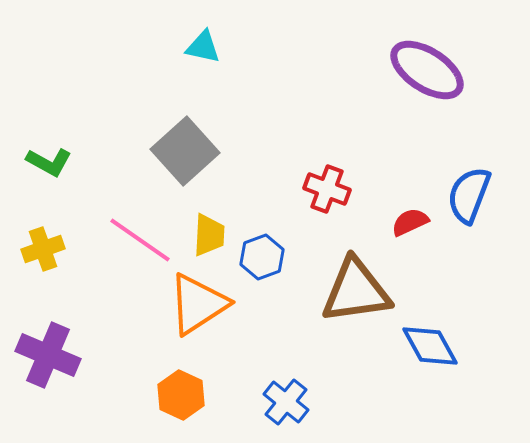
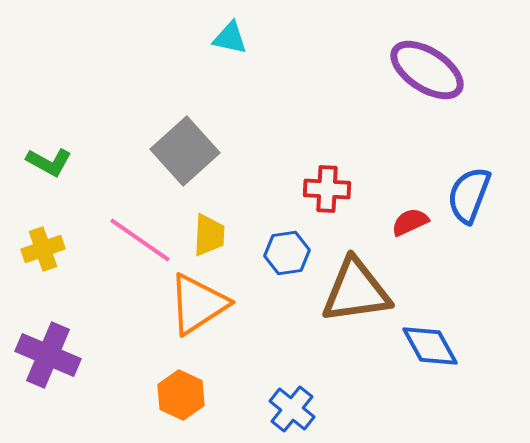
cyan triangle: moved 27 px right, 9 px up
red cross: rotated 18 degrees counterclockwise
blue hexagon: moved 25 px right, 4 px up; rotated 12 degrees clockwise
blue cross: moved 6 px right, 7 px down
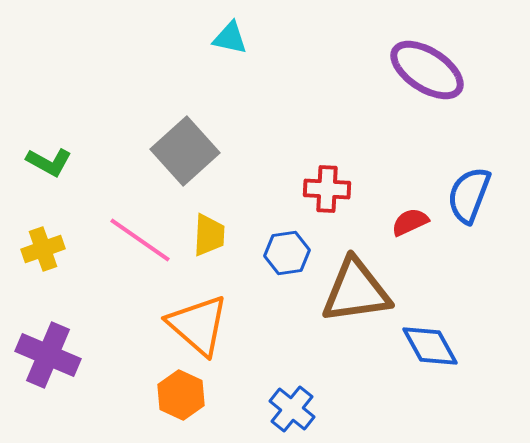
orange triangle: moved 21 px down; rotated 46 degrees counterclockwise
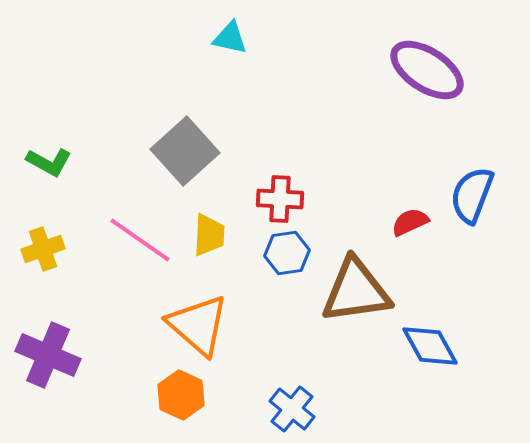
red cross: moved 47 px left, 10 px down
blue semicircle: moved 3 px right
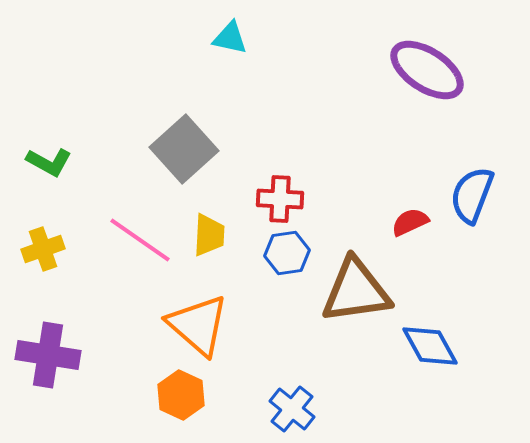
gray square: moved 1 px left, 2 px up
purple cross: rotated 14 degrees counterclockwise
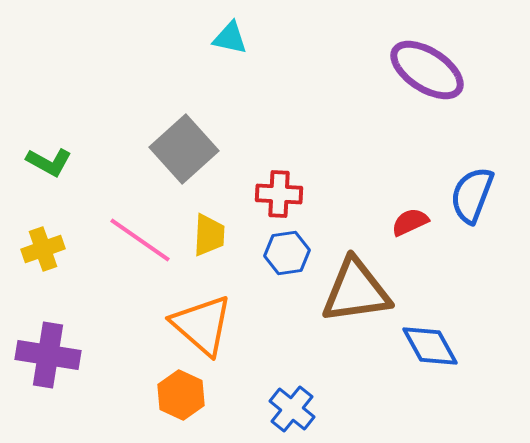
red cross: moved 1 px left, 5 px up
orange triangle: moved 4 px right
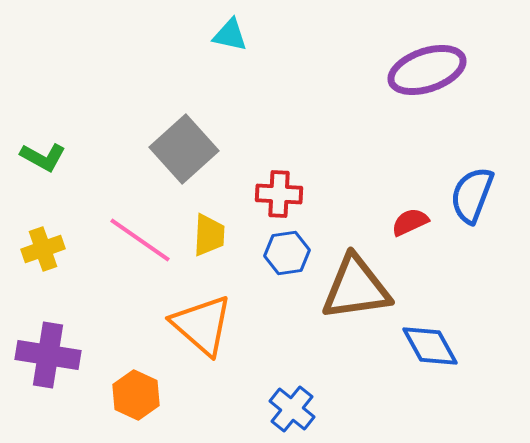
cyan triangle: moved 3 px up
purple ellipse: rotated 52 degrees counterclockwise
green L-shape: moved 6 px left, 5 px up
brown triangle: moved 3 px up
orange hexagon: moved 45 px left
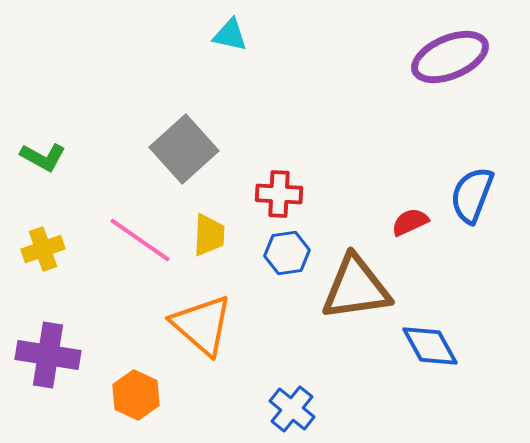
purple ellipse: moved 23 px right, 13 px up; rotated 4 degrees counterclockwise
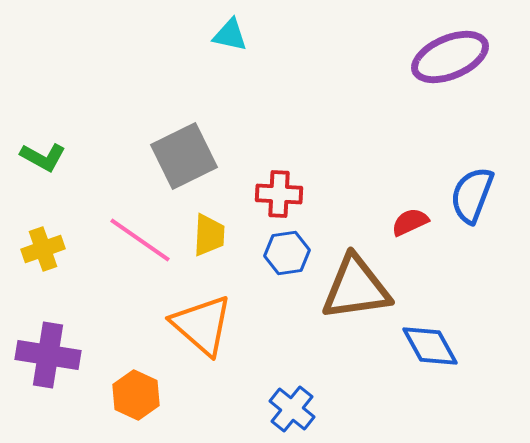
gray square: moved 7 px down; rotated 16 degrees clockwise
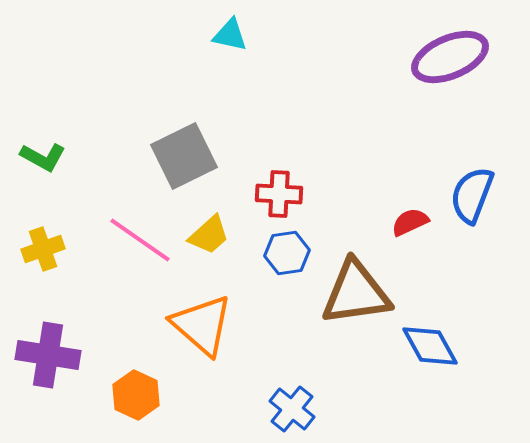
yellow trapezoid: rotated 45 degrees clockwise
brown triangle: moved 5 px down
